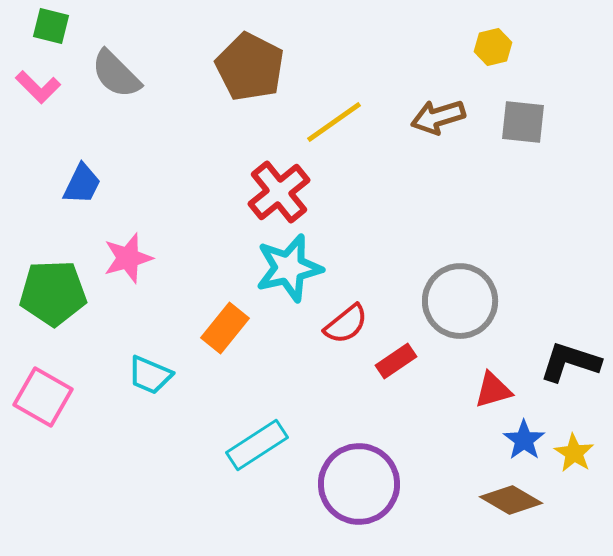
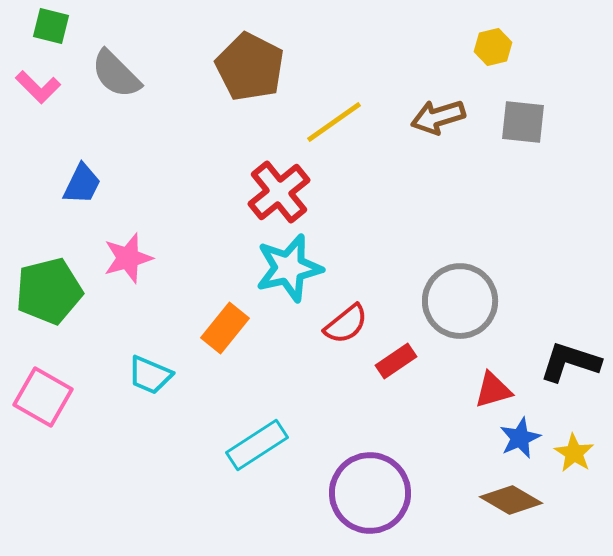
green pentagon: moved 4 px left, 2 px up; rotated 12 degrees counterclockwise
blue star: moved 4 px left, 2 px up; rotated 12 degrees clockwise
purple circle: moved 11 px right, 9 px down
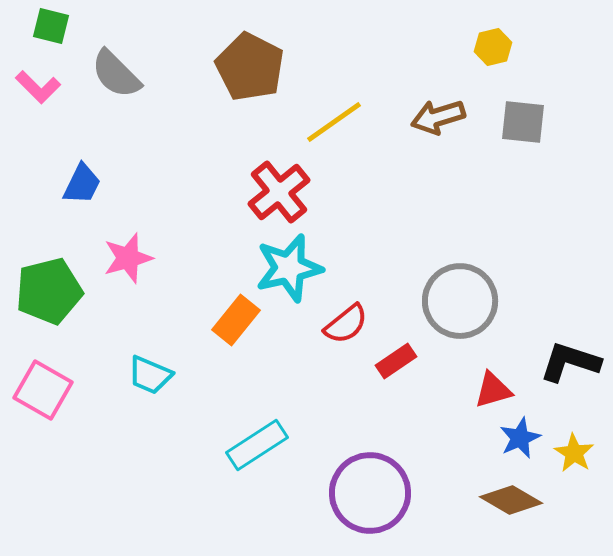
orange rectangle: moved 11 px right, 8 px up
pink square: moved 7 px up
